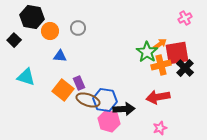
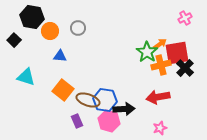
purple rectangle: moved 2 px left, 38 px down
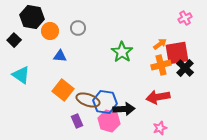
green star: moved 25 px left
cyan triangle: moved 5 px left, 2 px up; rotated 18 degrees clockwise
blue hexagon: moved 2 px down
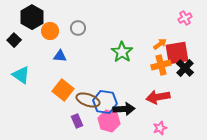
black hexagon: rotated 20 degrees clockwise
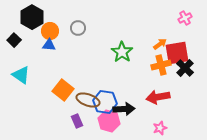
blue triangle: moved 11 px left, 11 px up
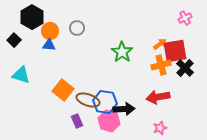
gray circle: moved 1 px left
red square: moved 2 px left, 2 px up
cyan triangle: rotated 18 degrees counterclockwise
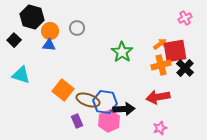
black hexagon: rotated 15 degrees counterclockwise
pink hexagon: rotated 20 degrees clockwise
